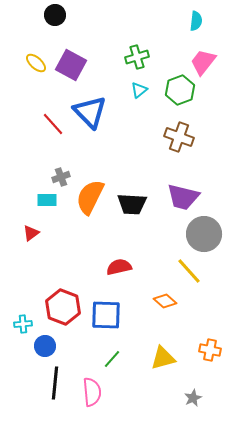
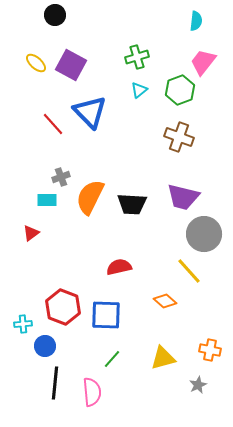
gray star: moved 5 px right, 13 px up
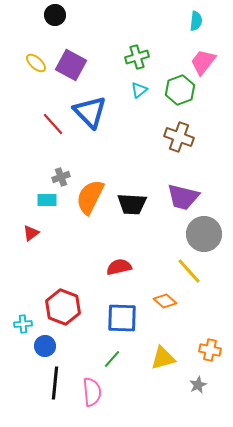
blue square: moved 16 px right, 3 px down
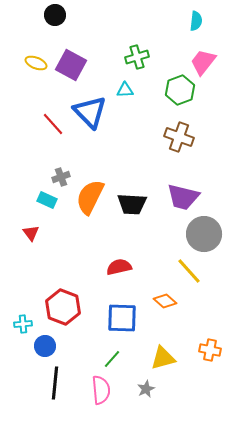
yellow ellipse: rotated 20 degrees counterclockwise
cyan triangle: moved 14 px left; rotated 36 degrees clockwise
cyan rectangle: rotated 24 degrees clockwise
red triangle: rotated 30 degrees counterclockwise
gray star: moved 52 px left, 4 px down
pink semicircle: moved 9 px right, 2 px up
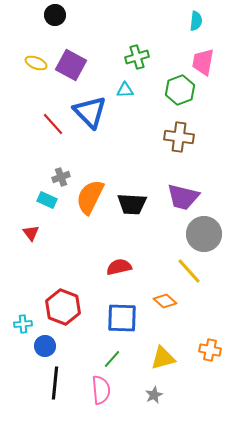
pink trapezoid: rotated 28 degrees counterclockwise
brown cross: rotated 12 degrees counterclockwise
gray star: moved 8 px right, 6 px down
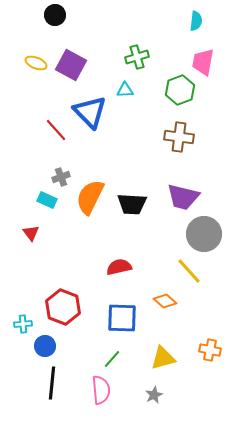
red line: moved 3 px right, 6 px down
black line: moved 3 px left
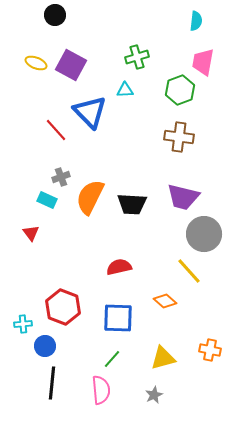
blue square: moved 4 px left
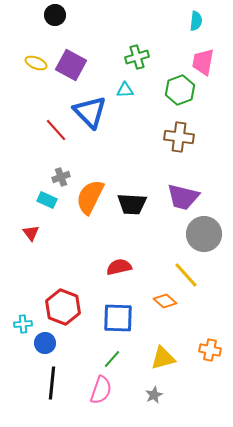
yellow line: moved 3 px left, 4 px down
blue circle: moved 3 px up
pink semicircle: rotated 24 degrees clockwise
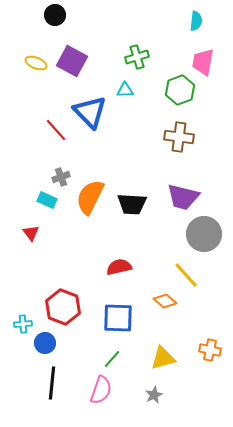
purple square: moved 1 px right, 4 px up
